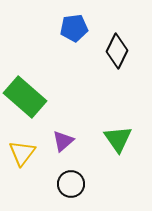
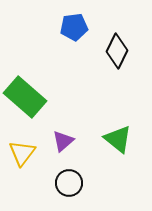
blue pentagon: moved 1 px up
green triangle: rotated 16 degrees counterclockwise
black circle: moved 2 px left, 1 px up
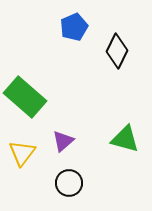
blue pentagon: rotated 16 degrees counterclockwise
green triangle: moved 7 px right; rotated 24 degrees counterclockwise
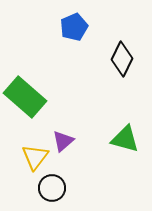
black diamond: moved 5 px right, 8 px down
yellow triangle: moved 13 px right, 4 px down
black circle: moved 17 px left, 5 px down
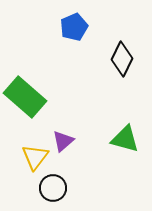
black circle: moved 1 px right
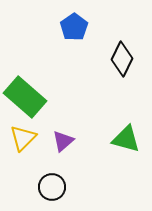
blue pentagon: rotated 12 degrees counterclockwise
green triangle: moved 1 px right
yellow triangle: moved 12 px left, 19 px up; rotated 8 degrees clockwise
black circle: moved 1 px left, 1 px up
